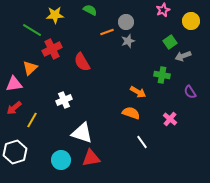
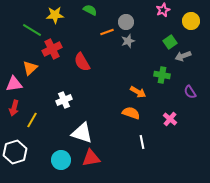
red arrow: rotated 35 degrees counterclockwise
white line: rotated 24 degrees clockwise
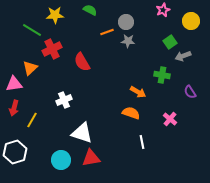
gray star: rotated 24 degrees clockwise
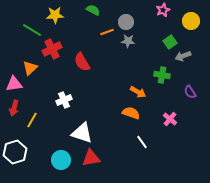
green semicircle: moved 3 px right
white line: rotated 24 degrees counterclockwise
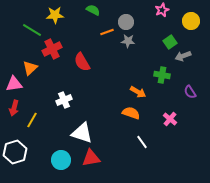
pink star: moved 1 px left
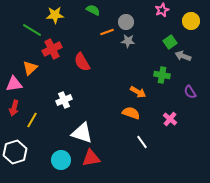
gray arrow: rotated 42 degrees clockwise
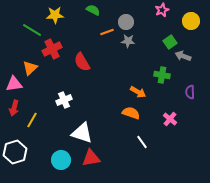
purple semicircle: rotated 32 degrees clockwise
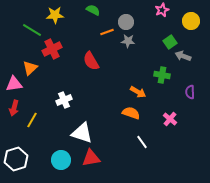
red semicircle: moved 9 px right, 1 px up
white hexagon: moved 1 px right, 7 px down
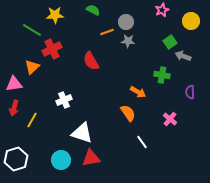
orange triangle: moved 2 px right, 1 px up
orange semicircle: moved 3 px left; rotated 36 degrees clockwise
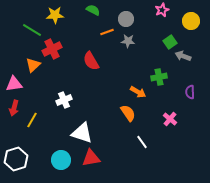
gray circle: moved 3 px up
orange triangle: moved 1 px right, 2 px up
green cross: moved 3 px left, 2 px down; rotated 21 degrees counterclockwise
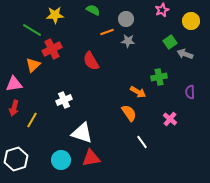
gray arrow: moved 2 px right, 2 px up
orange semicircle: moved 1 px right
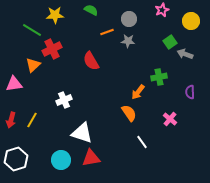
green semicircle: moved 2 px left
gray circle: moved 3 px right
orange arrow: rotated 98 degrees clockwise
red arrow: moved 3 px left, 12 px down
